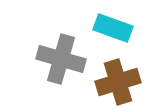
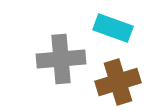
gray cross: rotated 21 degrees counterclockwise
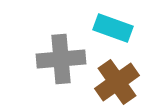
brown cross: moved 1 px left; rotated 18 degrees counterclockwise
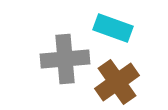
gray cross: moved 4 px right
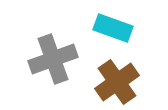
gray cross: moved 12 px left; rotated 15 degrees counterclockwise
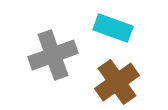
gray cross: moved 4 px up
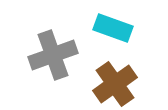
brown cross: moved 2 px left, 2 px down
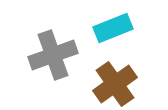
cyan rectangle: rotated 42 degrees counterclockwise
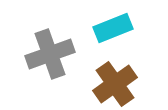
gray cross: moved 3 px left, 1 px up
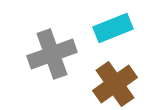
gray cross: moved 2 px right
